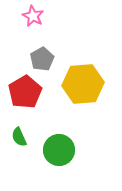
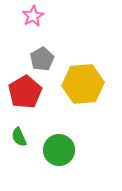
pink star: rotated 15 degrees clockwise
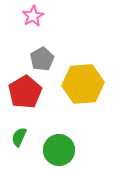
green semicircle: rotated 48 degrees clockwise
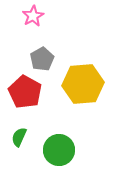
red pentagon: rotated 12 degrees counterclockwise
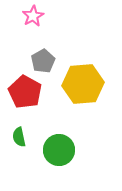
gray pentagon: moved 1 px right, 2 px down
green semicircle: rotated 36 degrees counterclockwise
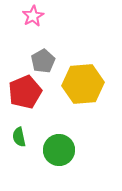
red pentagon: rotated 20 degrees clockwise
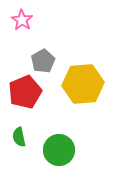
pink star: moved 11 px left, 4 px down; rotated 10 degrees counterclockwise
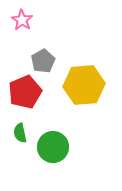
yellow hexagon: moved 1 px right, 1 px down
green semicircle: moved 1 px right, 4 px up
green circle: moved 6 px left, 3 px up
